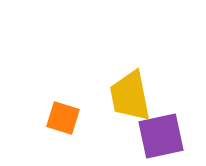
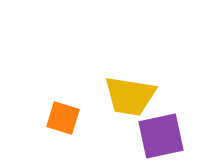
yellow trapezoid: rotated 70 degrees counterclockwise
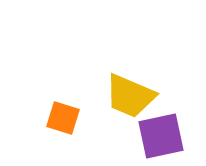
yellow trapezoid: rotated 14 degrees clockwise
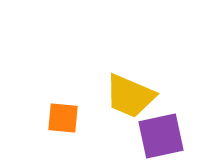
orange square: rotated 12 degrees counterclockwise
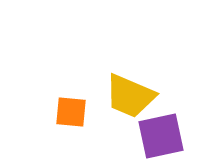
orange square: moved 8 px right, 6 px up
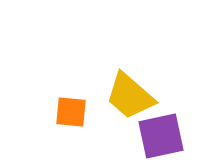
yellow trapezoid: rotated 18 degrees clockwise
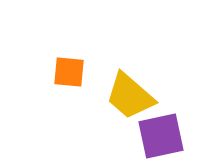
orange square: moved 2 px left, 40 px up
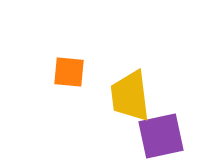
yellow trapezoid: rotated 42 degrees clockwise
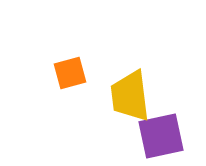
orange square: moved 1 px right, 1 px down; rotated 20 degrees counterclockwise
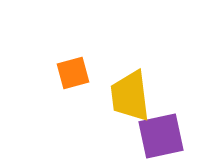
orange square: moved 3 px right
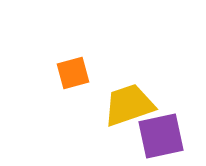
yellow trapezoid: moved 1 px left, 9 px down; rotated 78 degrees clockwise
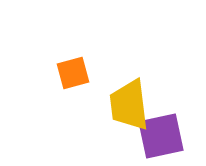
yellow trapezoid: rotated 78 degrees counterclockwise
